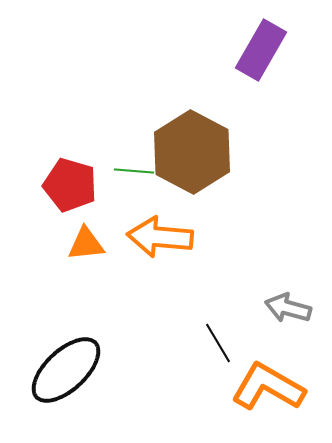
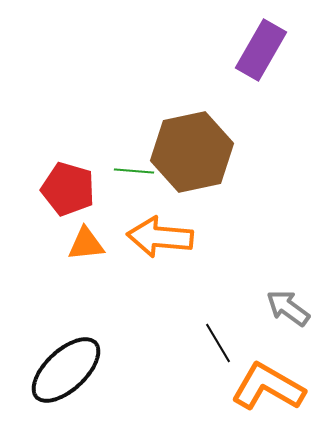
brown hexagon: rotated 20 degrees clockwise
red pentagon: moved 2 px left, 4 px down
gray arrow: rotated 21 degrees clockwise
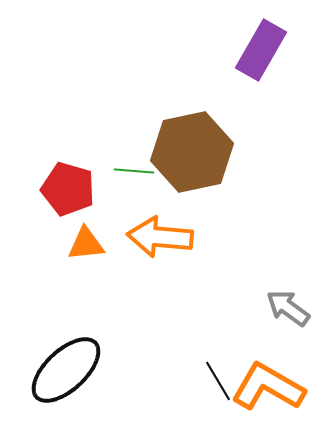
black line: moved 38 px down
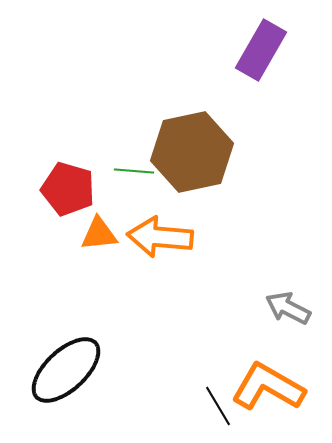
orange triangle: moved 13 px right, 10 px up
gray arrow: rotated 9 degrees counterclockwise
black line: moved 25 px down
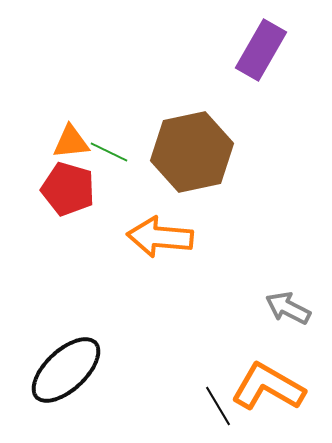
green line: moved 25 px left, 19 px up; rotated 21 degrees clockwise
orange triangle: moved 28 px left, 92 px up
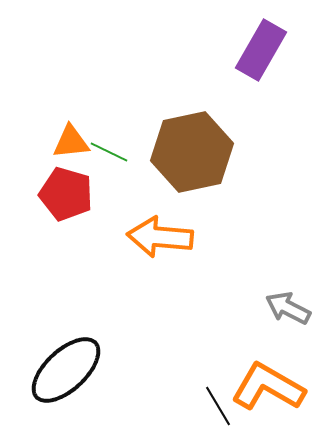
red pentagon: moved 2 px left, 5 px down
